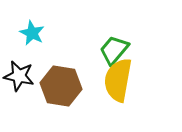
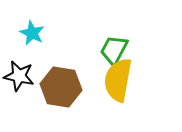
green trapezoid: rotated 12 degrees counterclockwise
brown hexagon: moved 1 px down
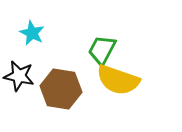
green trapezoid: moved 12 px left
yellow semicircle: rotated 81 degrees counterclockwise
brown hexagon: moved 2 px down
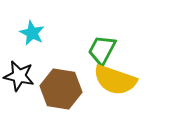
yellow semicircle: moved 3 px left
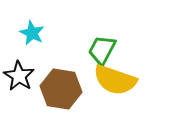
black star: rotated 20 degrees clockwise
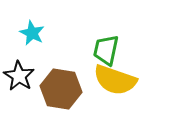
green trapezoid: moved 4 px right; rotated 16 degrees counterclockwise
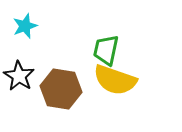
cyan star: moved 7 px left, 7 px up; rotated 25 degrees clockwise
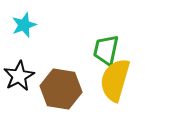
cyan star: moved 1 px left, 1 px up
black star: rotated 12 degrees clockwise
yellow semicircle: rotated 87 degrees clockwise
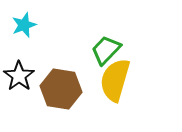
green trapezoid: rotated 32 degrees clockwise
black star: rotated 8 degrees counterclockwise
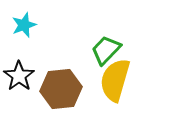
brown hexagon: rotated 15 degrees counterclockwise
